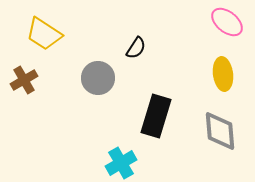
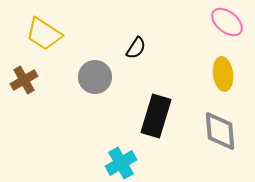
gray circle: moved 3 px left, 1 px up
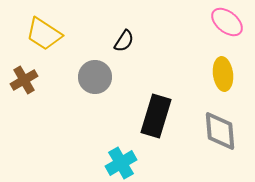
black semicircle: moved 12 px left, 7 px up
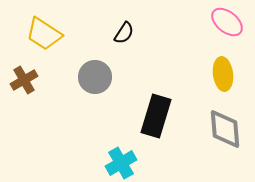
black semicircle: moved 8 px up
gray diamond: moved 5 px right, 2 px up
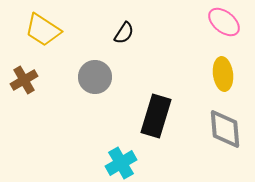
pink ellipse: moved 3 px left
yellow trapezoid: moved 1 px left, 4 px up
